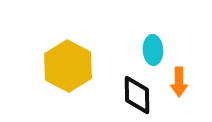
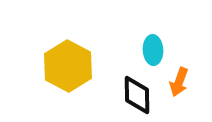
orange arrow: rotated 20 degrees clockwise
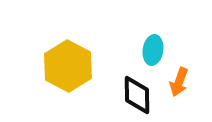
cyan ellipse: rotated 12 degrees clockwise
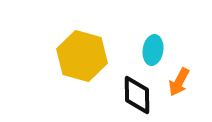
yellow hexagon: moved 14 px right, 10 px up; rotated 12 degrees counterclockwise
orange arrow: rotated 8 degrees clockwise
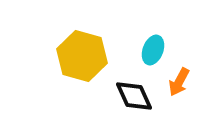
cyan ellipse: rotated 12 degrees clockwise
black diamond: moved 3 px left, 1 px down; rotated 24 degrees counterclockwise
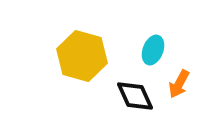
orange arrow: moved 2 px down
black diamond: moved 1 px right
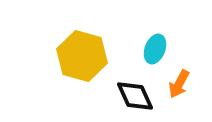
cyan ellipse: moved 2 px right, 1 px up
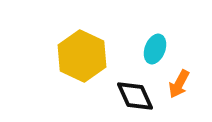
yellow hexagon: rotated 9 degrees clockwise
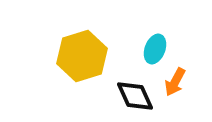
yellow hexagon: rotated 18 degrees clockwise
orange arrow: moved 4 px left, 2 px up
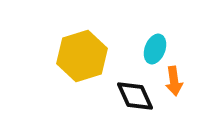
orange arrow: moved 1 px left, 1 px up; rotated 36 degrees counterclockwise
